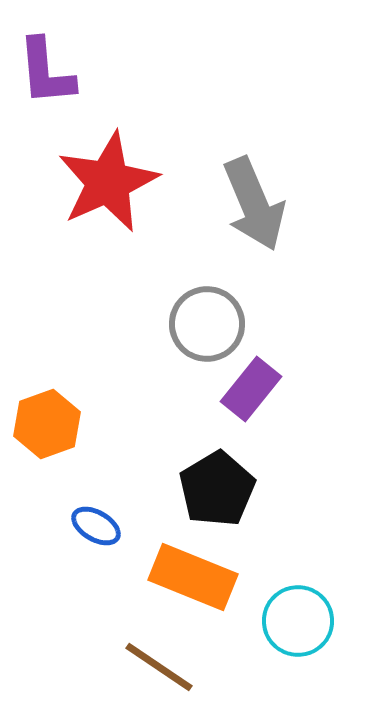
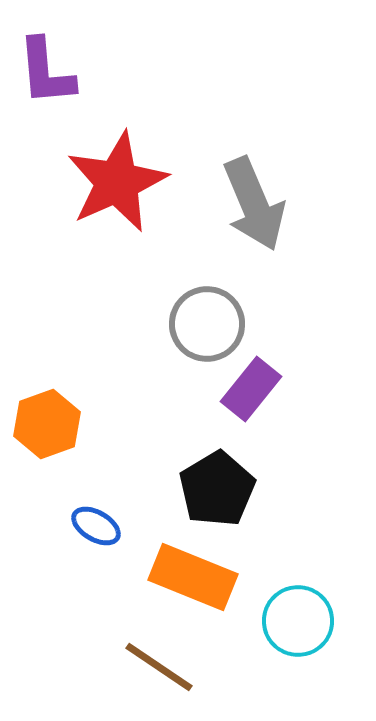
red star: moved 9 px right
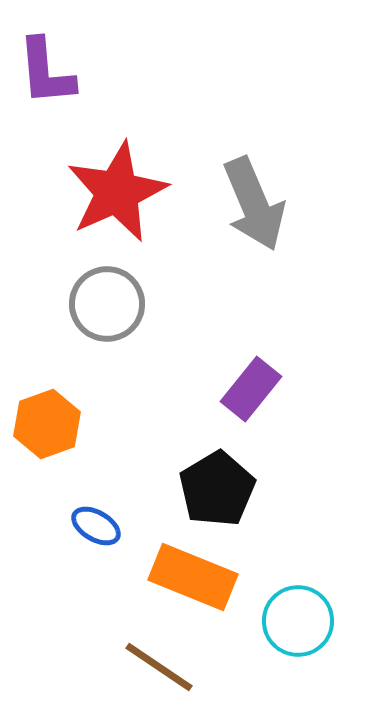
red star: moved 10 px down
gray circle: moved 100 px left, 20 px up
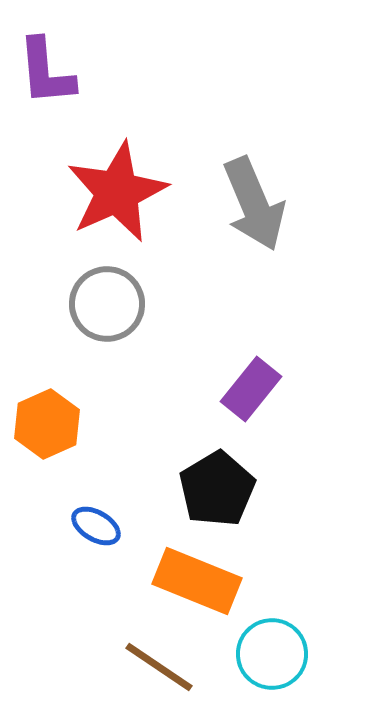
orange hexagon: rotated 4 degrees counterclockwise
orange rectangle: moved 4 px right, 4 px down
cyan circle: moved 26 px left, 33 px down
